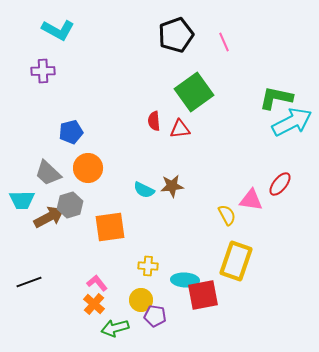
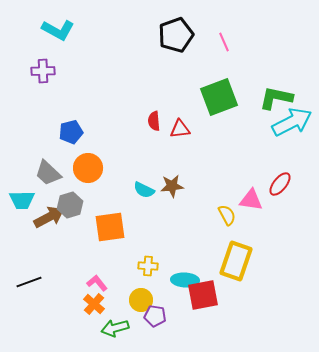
green square: moved 25 px right, 5 px down; rotated 15 degrees clockwise
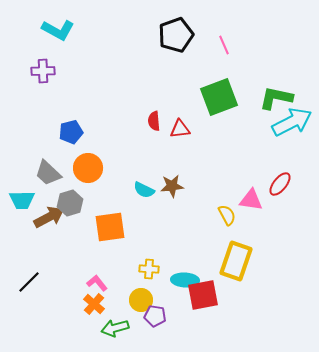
pink line: moved 3 px down
gray hexagon: moved 2 px up
yellow cross: moved 1 px right, 3 px down
black line: rotated 25 degrees counterclockwise
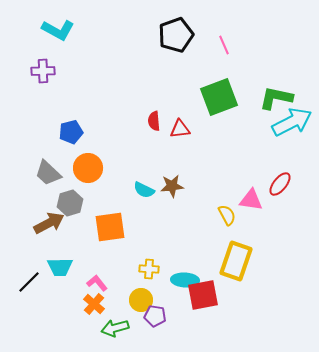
cyan trapezoid: moved 38 px right, 67 px down
brown arrow: moved 6 px down
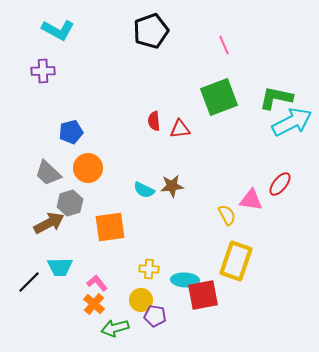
black pentagon: moved 25 px left, 4 px up
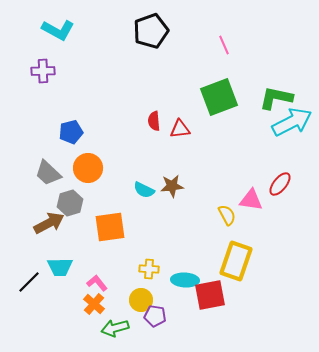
red square: moved 7 px right
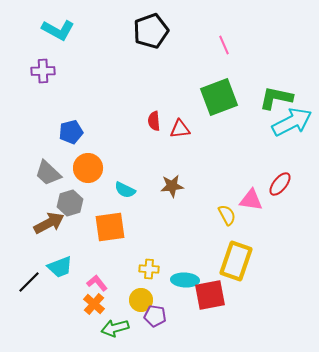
cyan semicircle: moved 19 px left
cyan trapezoid: rotated 20 degrees counterclockwise
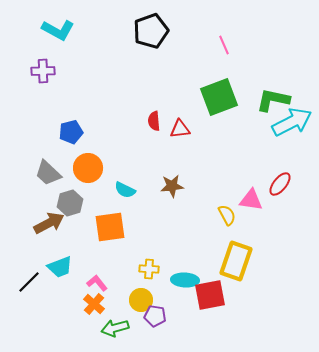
green L-shape: moved 3 px left, 2 px down
